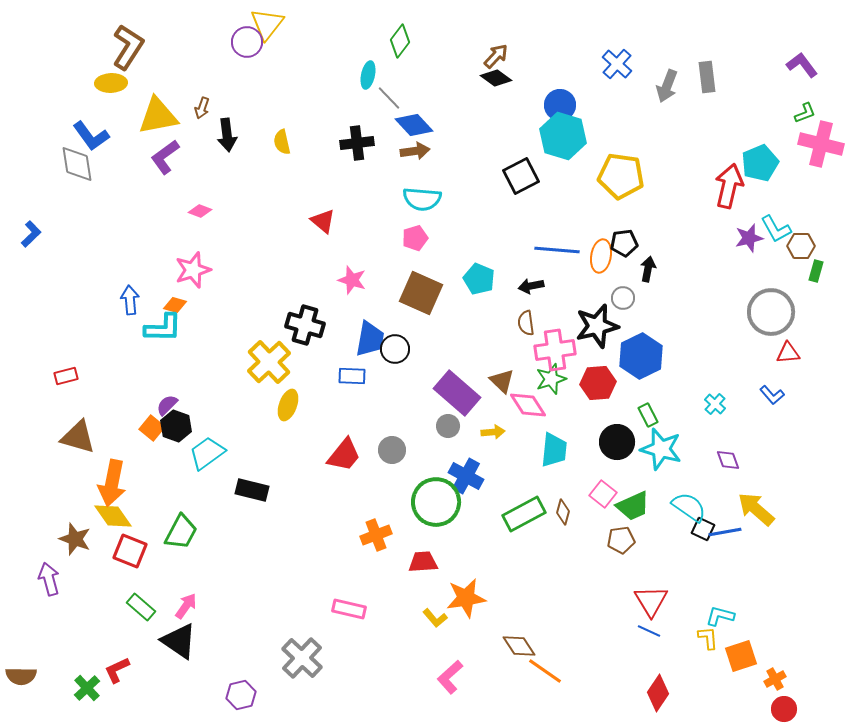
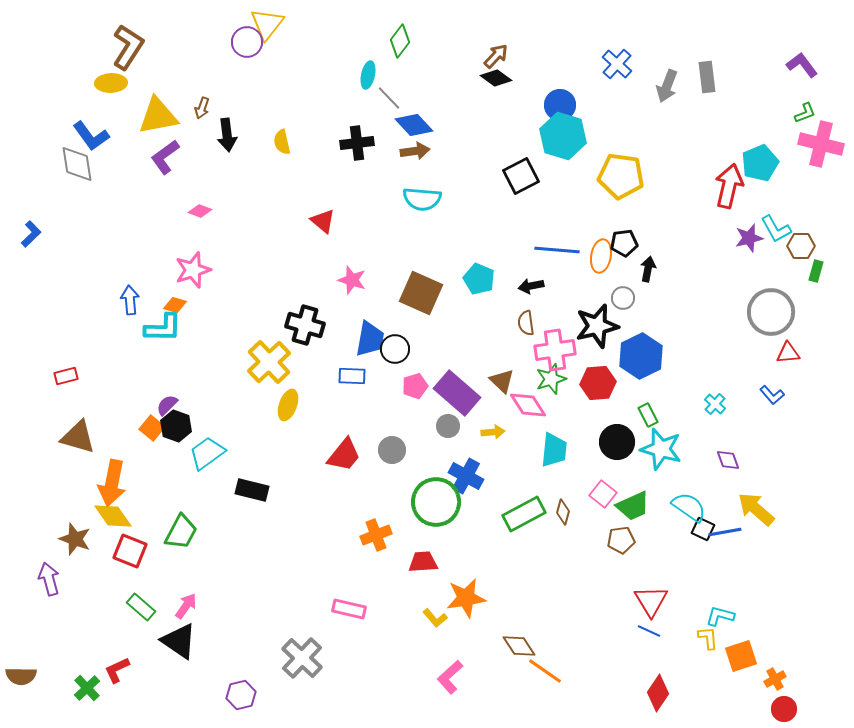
pink pentagon at (415, 238): moved 148 px down
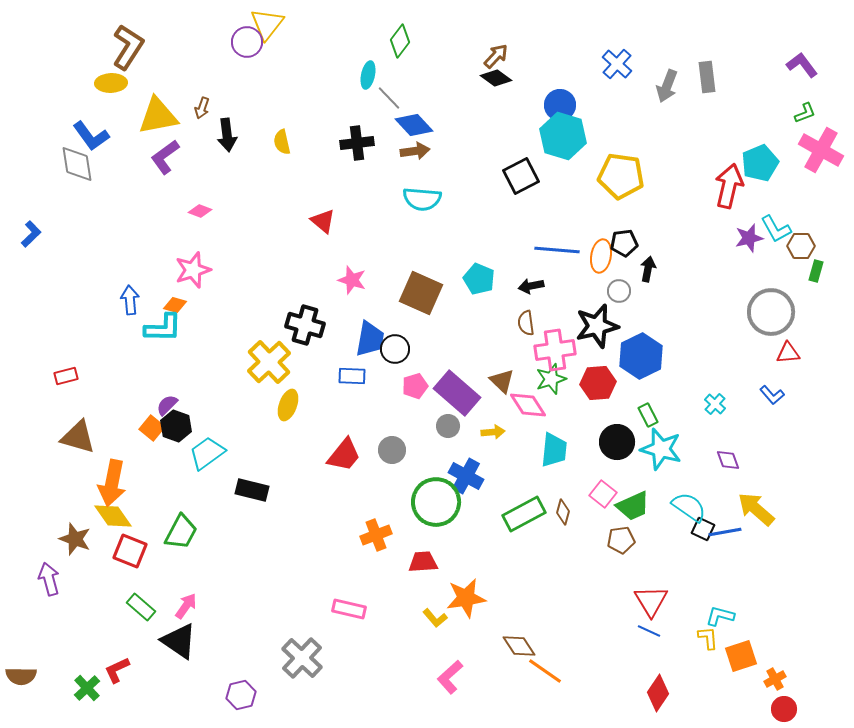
pink cross at (821, 144): moved 6 px down; rotated 15 degrees clockwise
gray circle at (623, 298): moved 4 px left, 7 px up
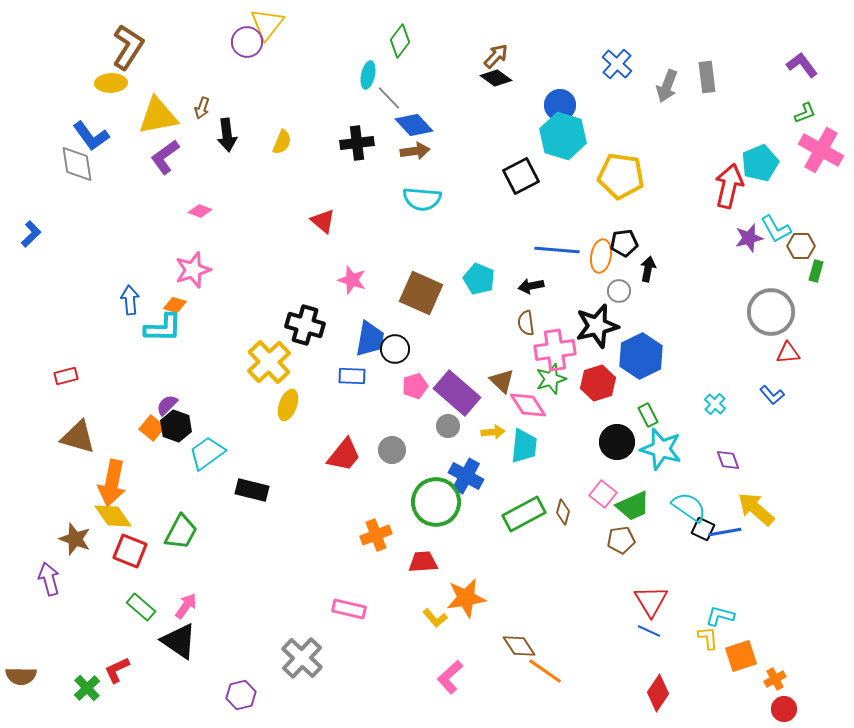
yellow semicircle at (282, 142): rotated 145 degrees counterclockwise
red hexagon at (598, 383): rotated 12 degrees counterclockwise
cyan trapezoid at (554, 450): moved 30 px left, 4 px up
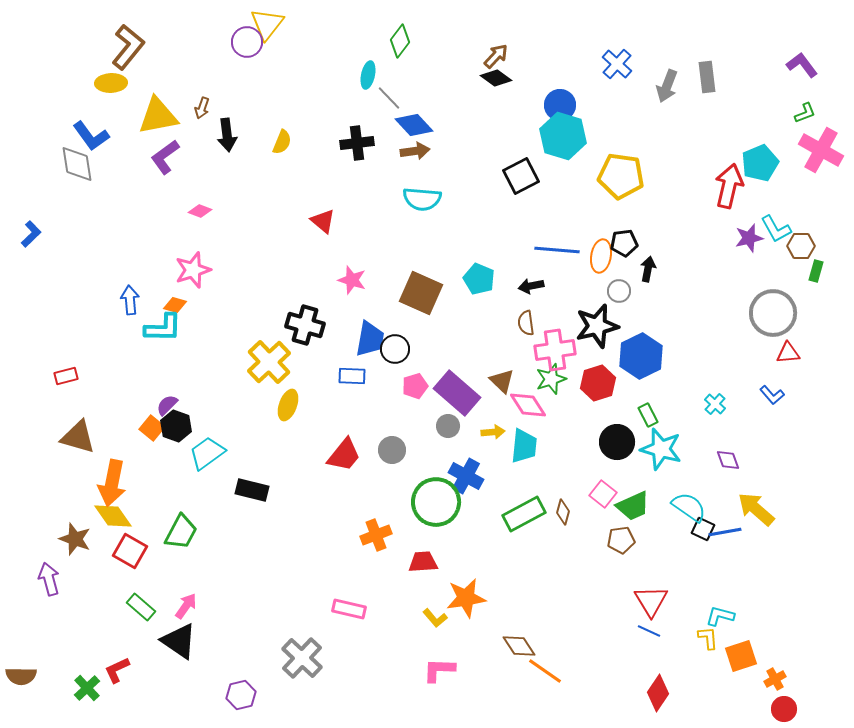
brown L-shape at (128, 47): rotated 6 degrees clockwise
gray circle at (771, 312): moved 2 px right, 1 px down
red square at (130, 551): rotated 8 degrees clockwise
pink L-shape at (450, 677): moved 11 px left, 7 px up; rotated 44 degrees clockwise
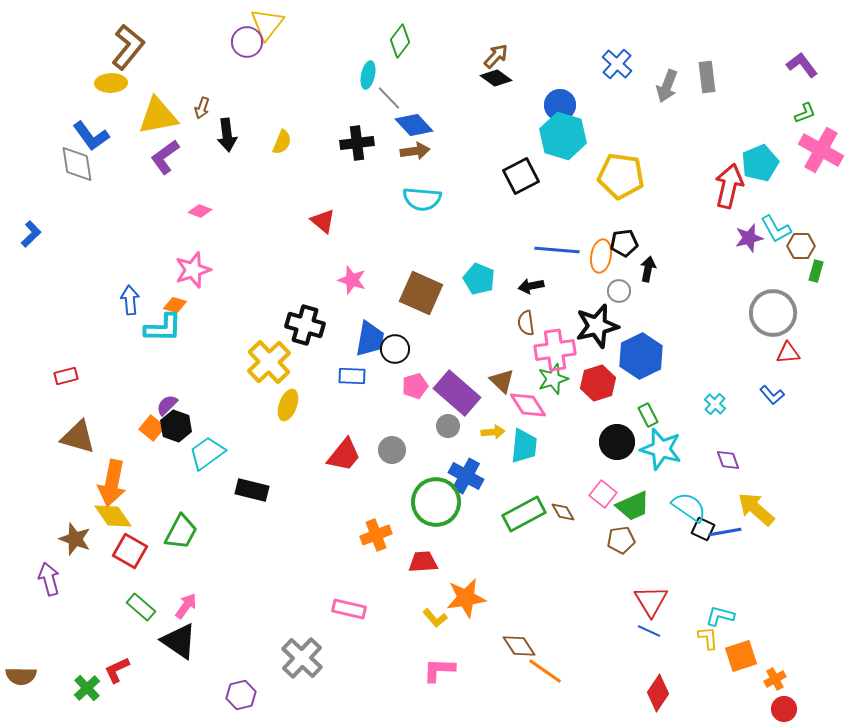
green star at (551, 379): moved 2 px right
brown diamond at (563, 512): rotated 45 degrees counterclockwise
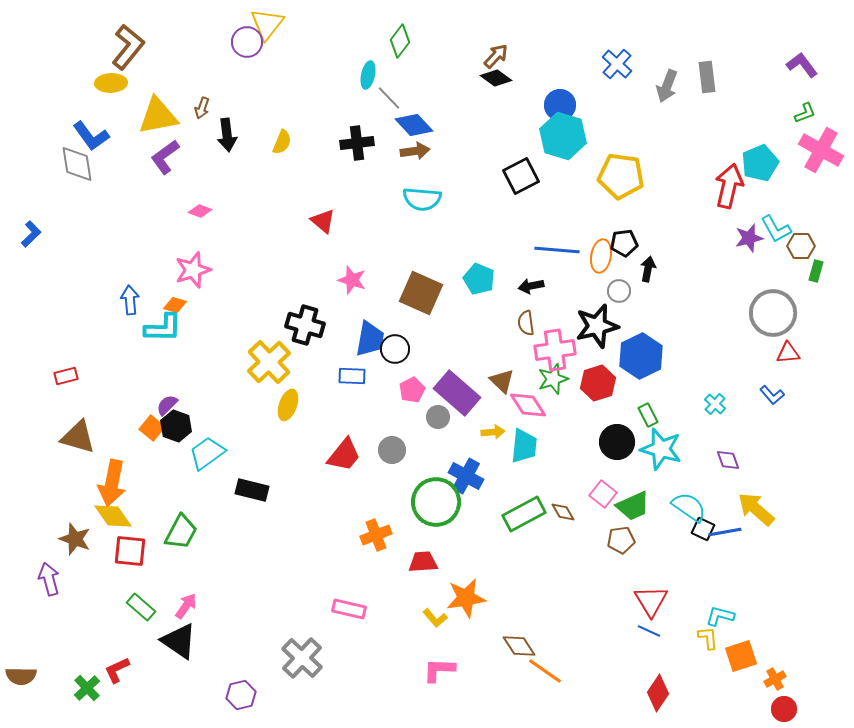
pink pentagon at (415, 386): moved 3 px left, 4 px down; rotated 10 degrees counterclockwise
gray circle at (448, 426): moved 10 px left, 9 px up
red square at (130, 551): rotated 24 degrees counterclockwise
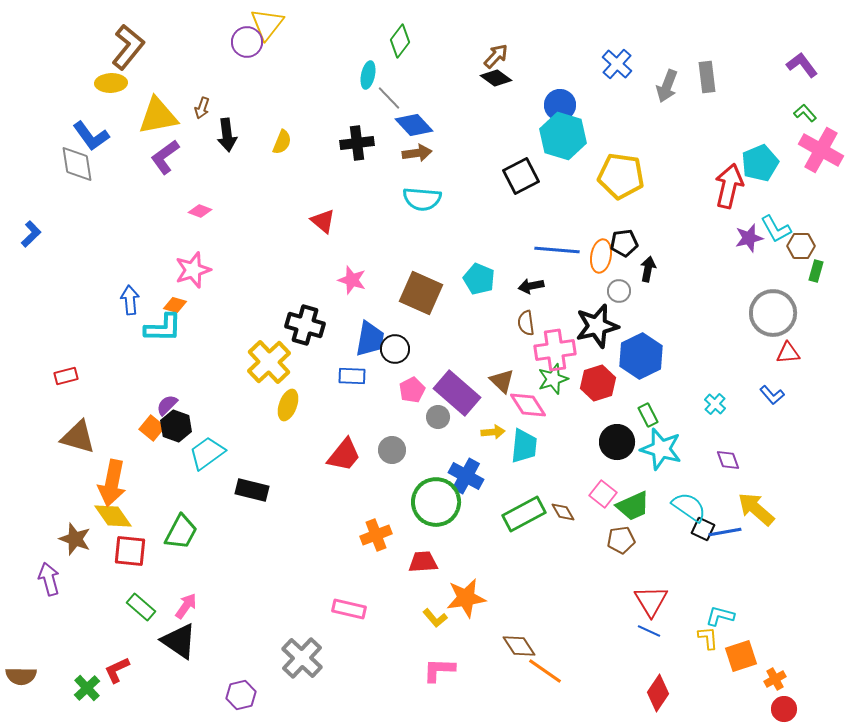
green L-shape at (805, 113): rotated 110 degrees counterclockwise
brown arrow at (415, 151): moved 2 px right, 2 px down
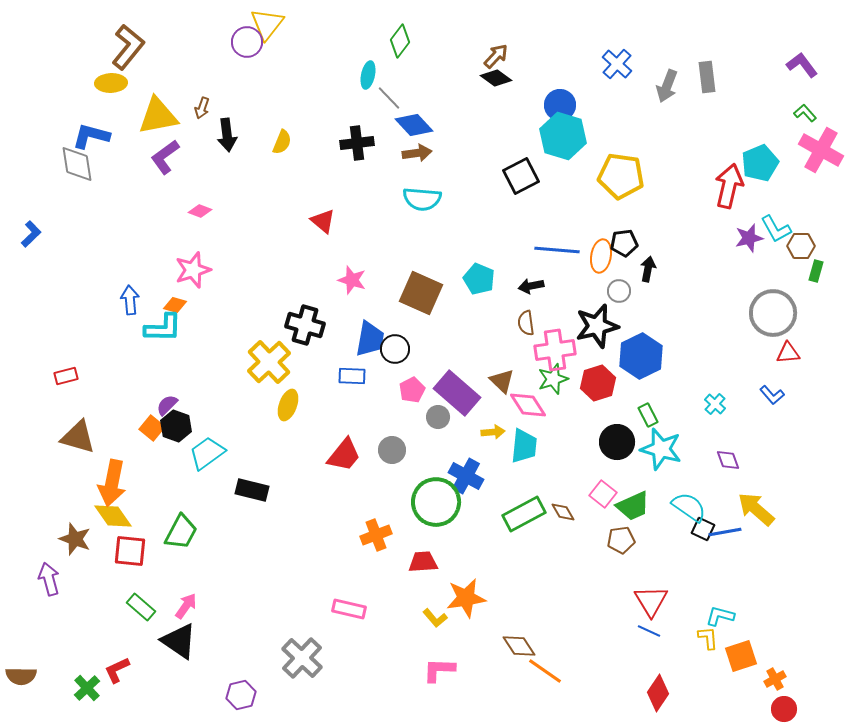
blue L-shape at (91, 136): rotated 141 degrees clockwise
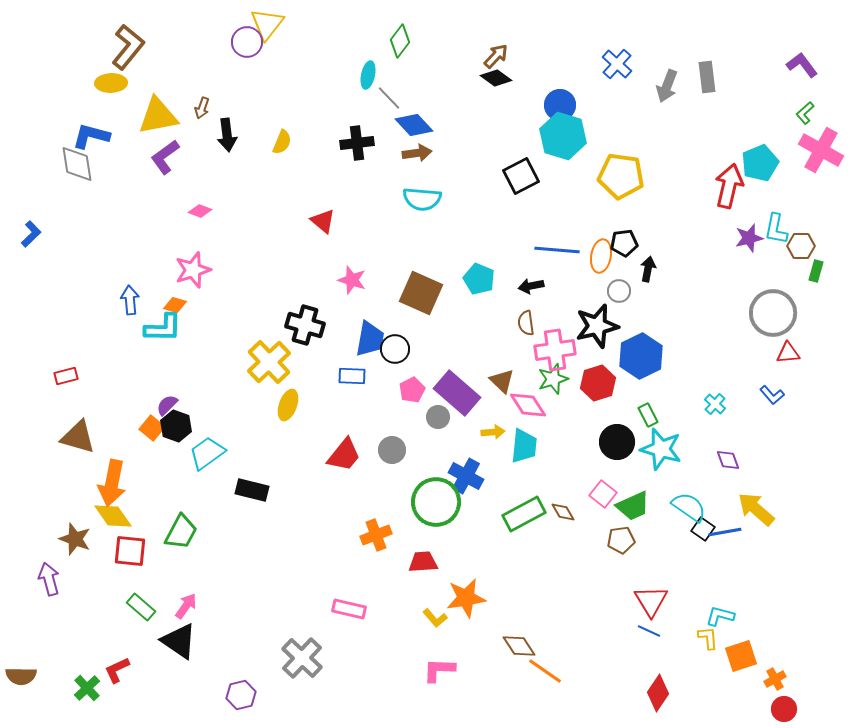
green L-shape at (805, 113): rotated 90 degrees counterclockwise
cyan L-shape at (776, 229): rotated 40 degrees clockwise
black square at (703, 529): rotated 10 degrees clockwise
